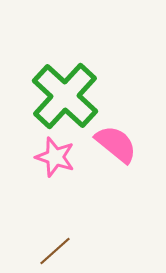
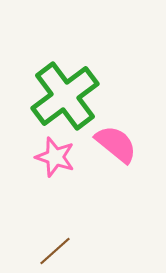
green cross: rotated 10 degrees clockwise
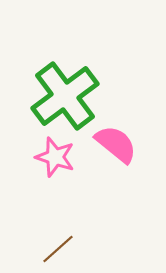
brown line: moved 3 px right, 2 px up
